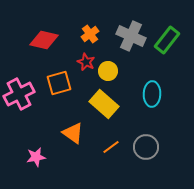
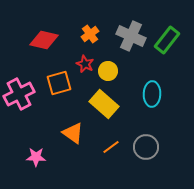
red star: moved 1 px left, 2 px down
pink star: rotated 12 degrees clockwise
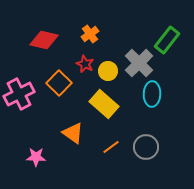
gray cross: moved 8 px right, 27 px down; rotated 20 degrees clockwise
orange square: rotated 30 degrees counterclockwise
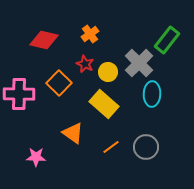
yellow circle: moved 1 px down
pink cross: rotated 28 degrees clockwise
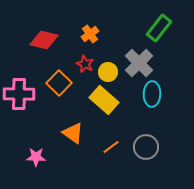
green rectangle: moved 8 px left, 12 px up
yellow rectangle: moved 4 px up
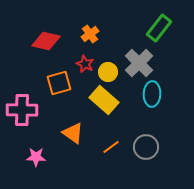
red diamond: moved 2 px right, 1 px down
orange square: rotated 30 degrees clockwise
pink cross: moved 3 px right, 16 px down
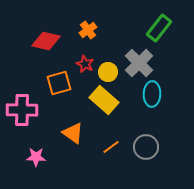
orange cross: moved 2 px left, 4 px up
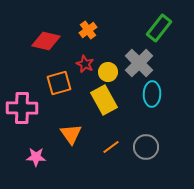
yellow rectangle: rotated 20 degrees clockwise
pink cross: moved 2 px up
orange triangle: moved 2 px left, 1 px down; rotated 20 degrees clockwise
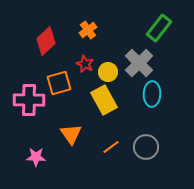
red diamond: rotated 56 degrees counterclockwise
pink cross: moved 7 px right, 8 px up
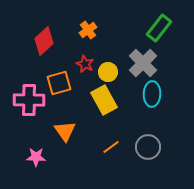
red diamond: moved 2 px left
gray cross: moved 4 px right
orange triangle: moved 6 px left, 3 px up
gray circle: moved 2 px right
